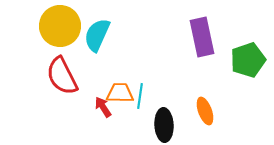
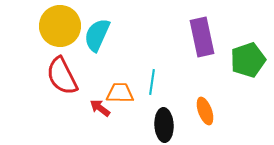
cyan line: moved 12 px right, 14 px up
red arrow: moved 3 px left, 1 px down; rotated 20 degrees counterclockwise
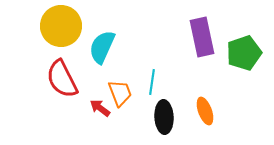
yellow circle: moved 1 px right
cyan semicircle: moved 5 px right, 12 px down
green pentagon: moved 4 px left, 7 px up
red semicircle: moved 3 px down
orange trapezoid: rotated 68 degrees clockwise
black ellipse: moved 8 px up
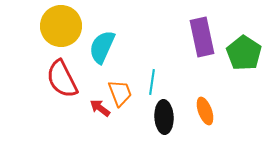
green pentagon: rotated 20 degrees counterclockwise
